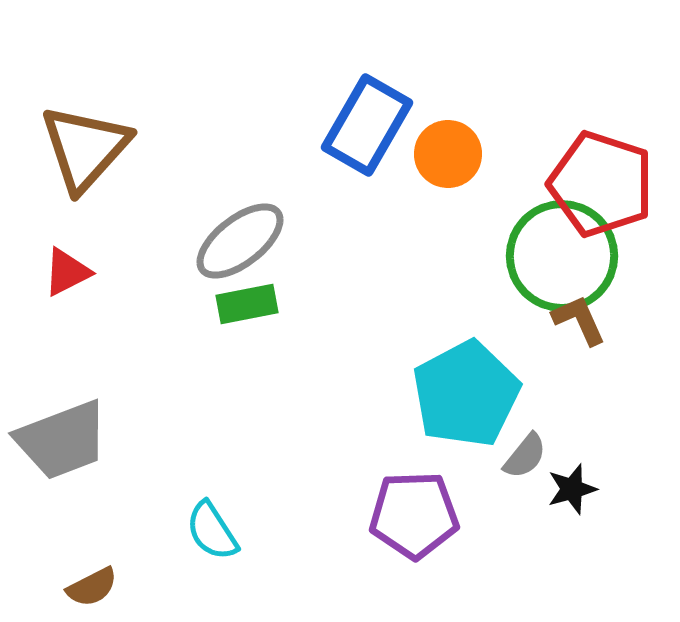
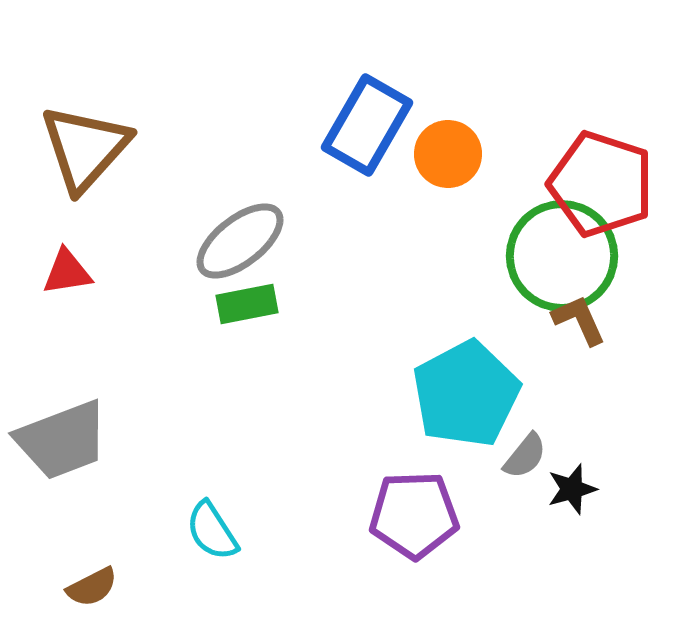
red triangle: rotated 18 degrees clockwise
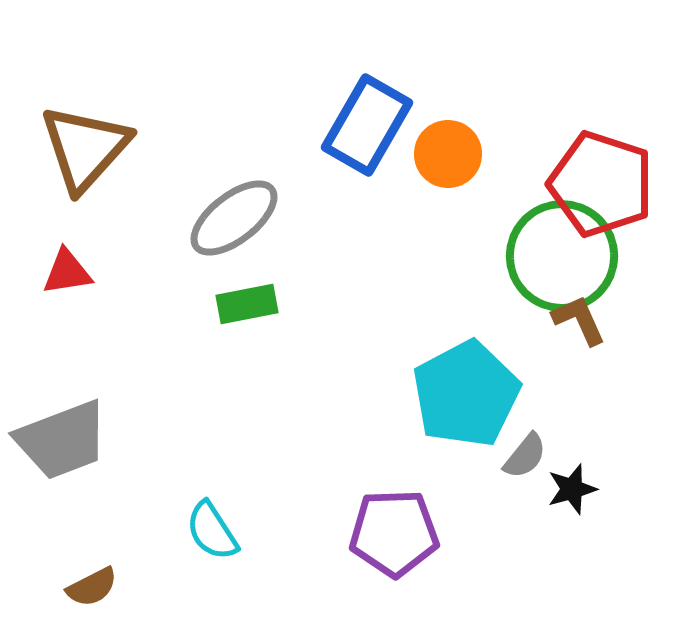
gray ellipse: moved 6 px left, 23 px up
purple pentagon: moved 20 px left, 18 px down
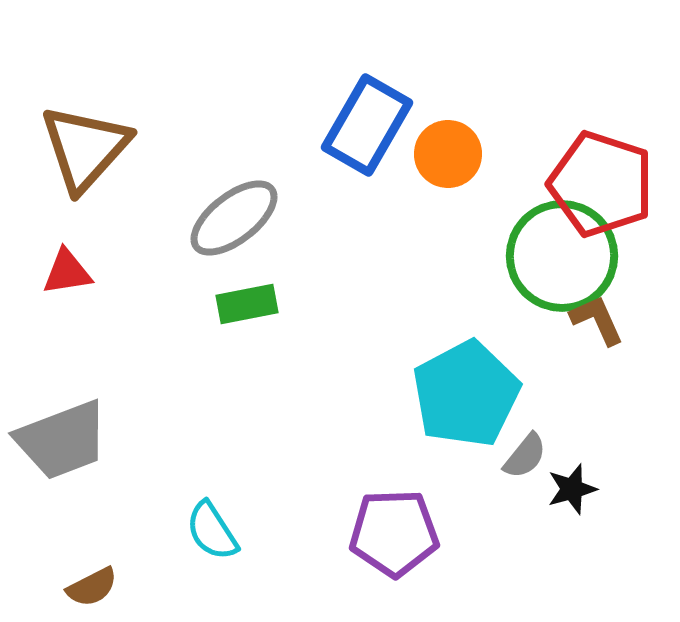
brown L-shape: moved 18 px right
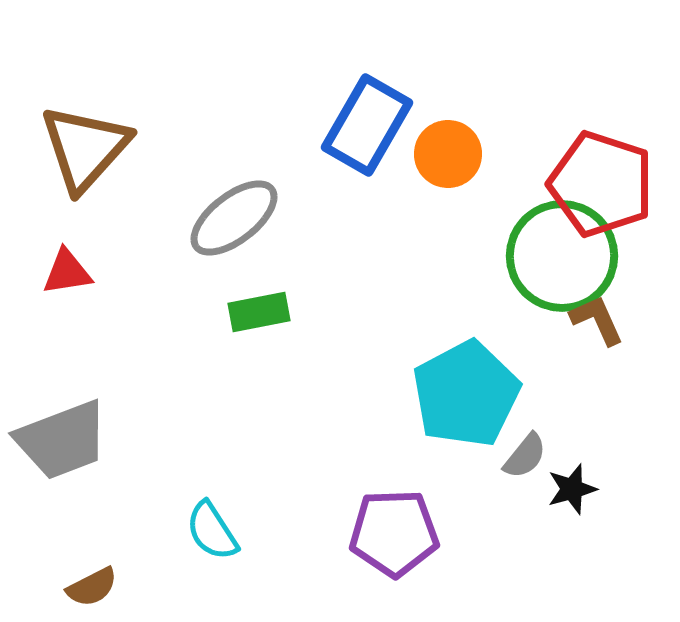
green rectangle: moved 12 px right, 8 px down
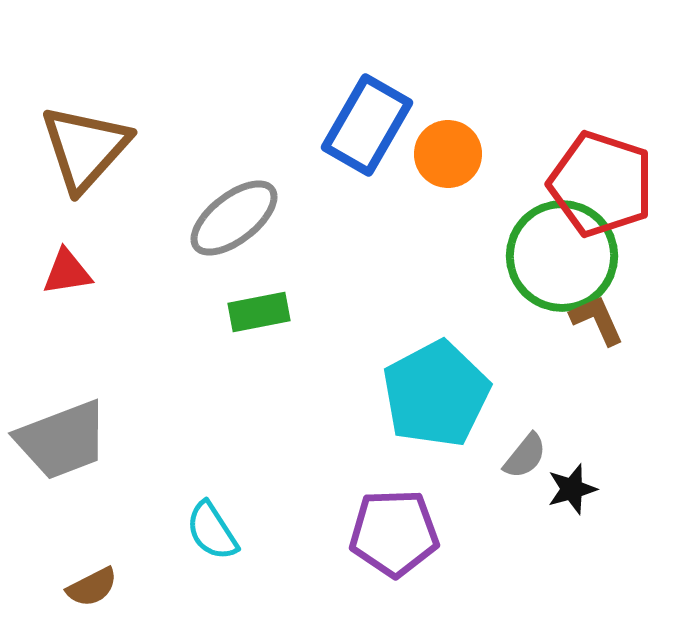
cyan pentagon: moved 30 px left
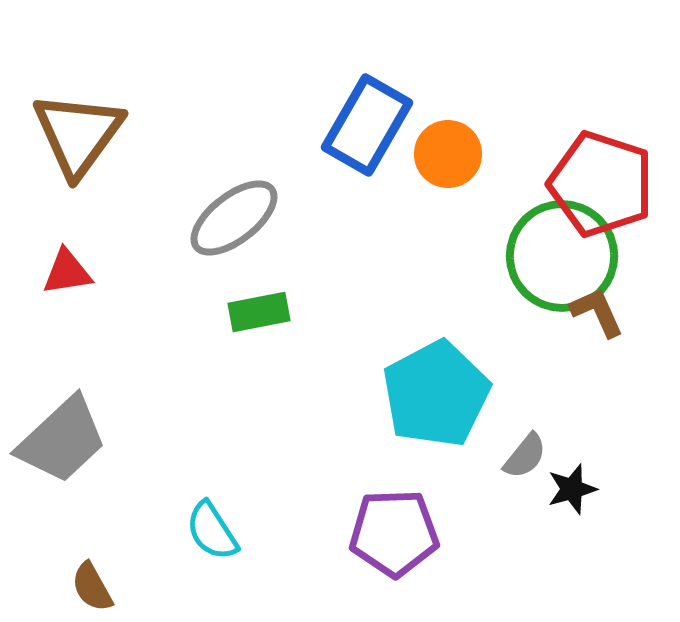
brown triangle: moved 7 px left, 14 px up; rotated 6 degrees counterclockwise
brown L-shape: moved 8 px up
gray trapezoid: rotated 22 degrees counterclockwise
brown semicircle: rotated 88 degrees clockwise
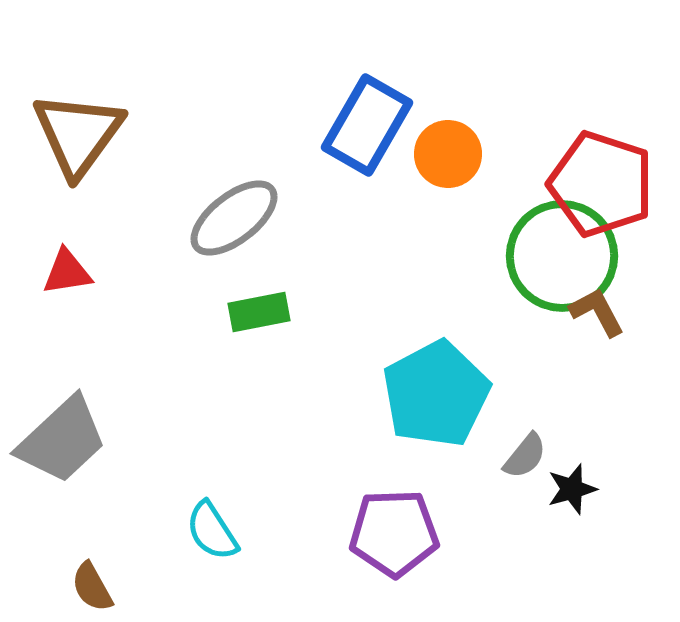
brown L-shape: rotated 4 degrees counterclockwise
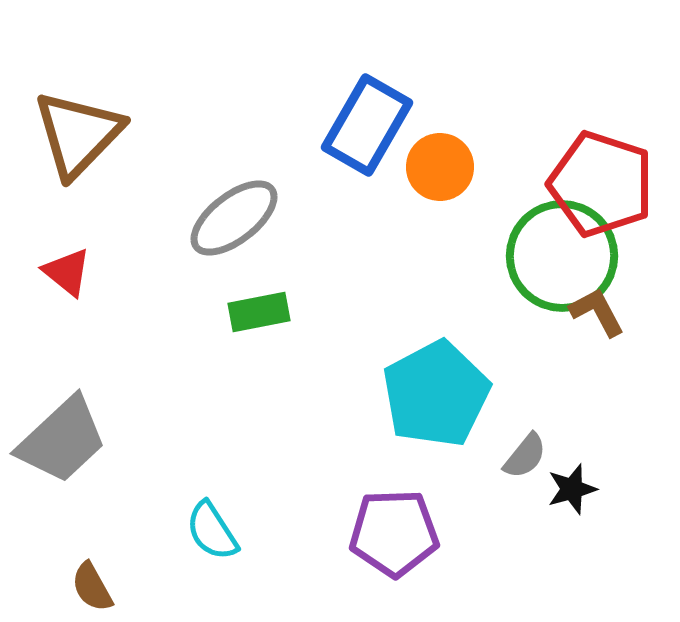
brown triangle: rotated 8 degrees clockwise
orange circle: moved 8 px left, 13 px down
red triangle: rotated 48 degrees clockwise
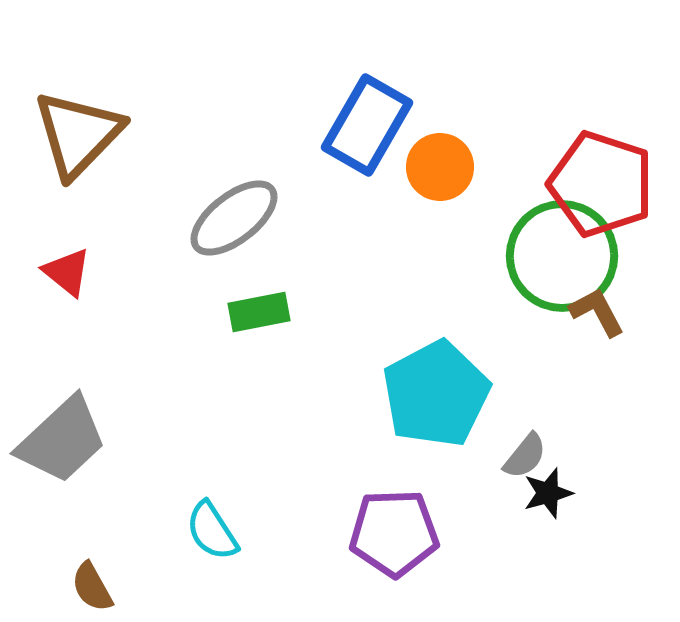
black star: moved 24 px left, 4 px down
